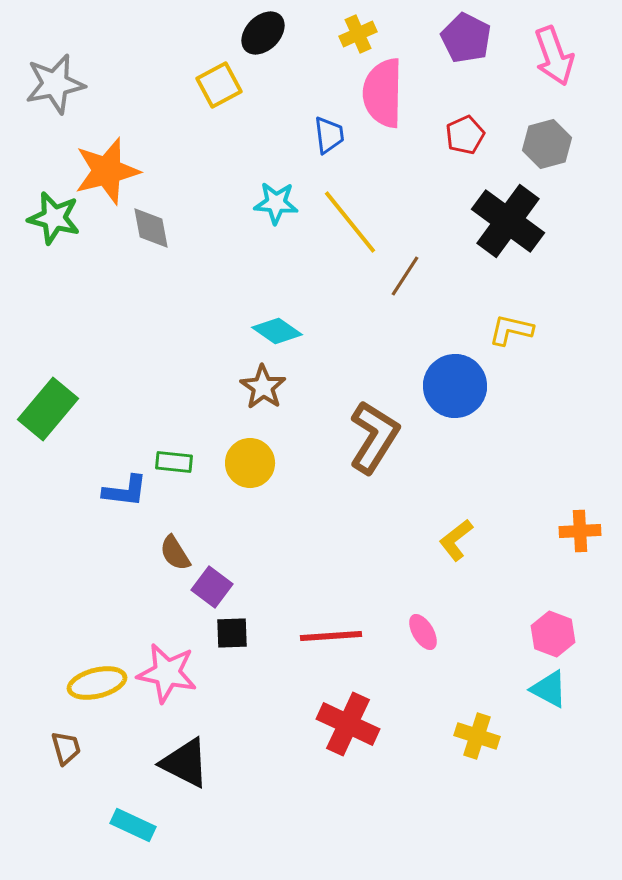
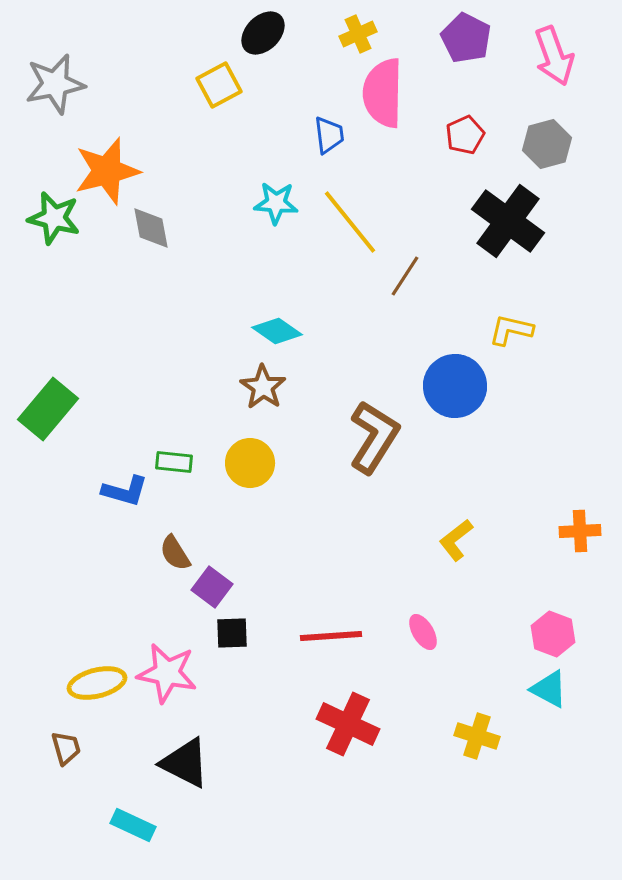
blue L-shape at (125, 491): rotated 9 degrees clockwise
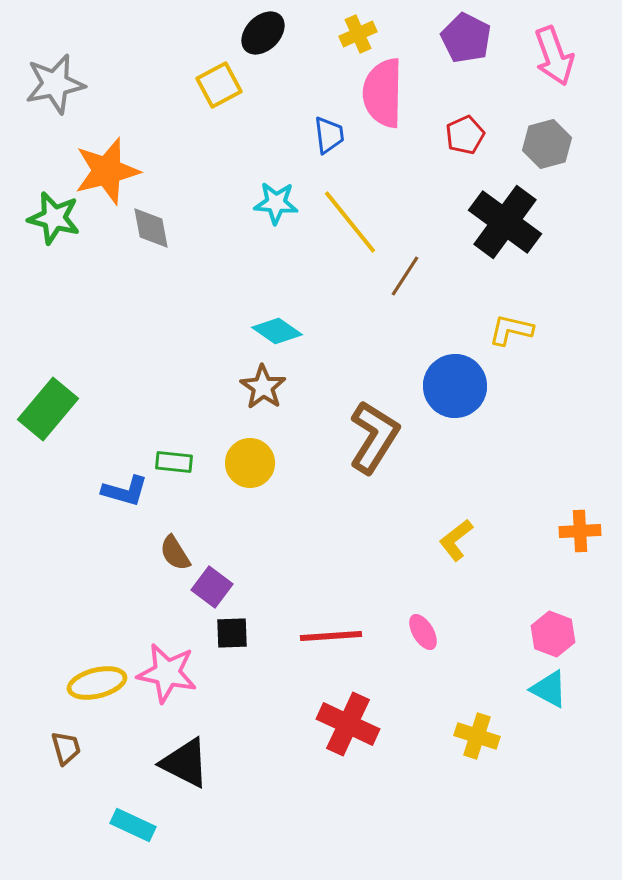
black cross at (508, 221): moved 3 px left, 1 px down
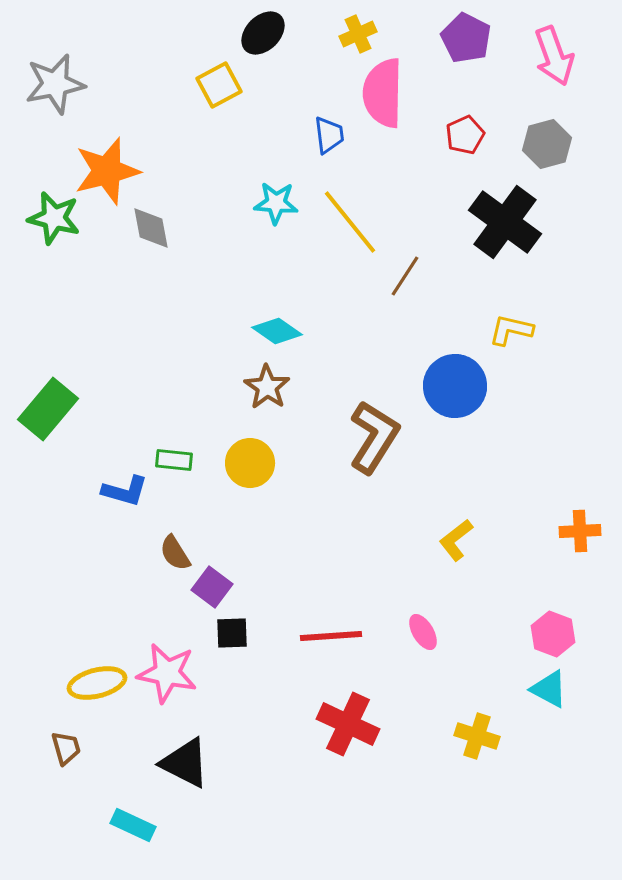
brown star at (263, 387): moved 4 px right
green rectangle at (174, 462): moved 2 px up
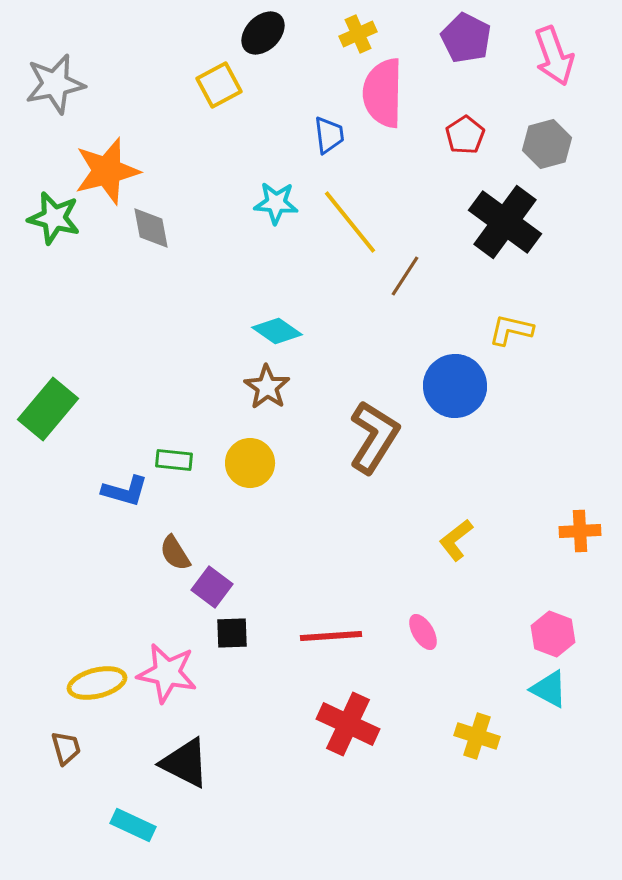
red pentagon at (465, 135): rotated 9 degrees counterclockwise
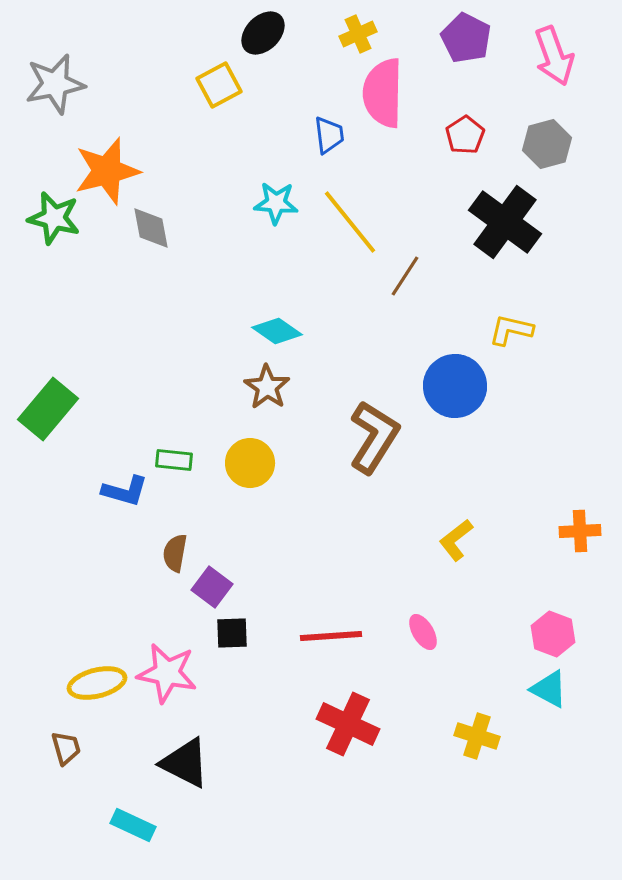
brown semicircle at (175, 553): rotated 42 degrees clockwise
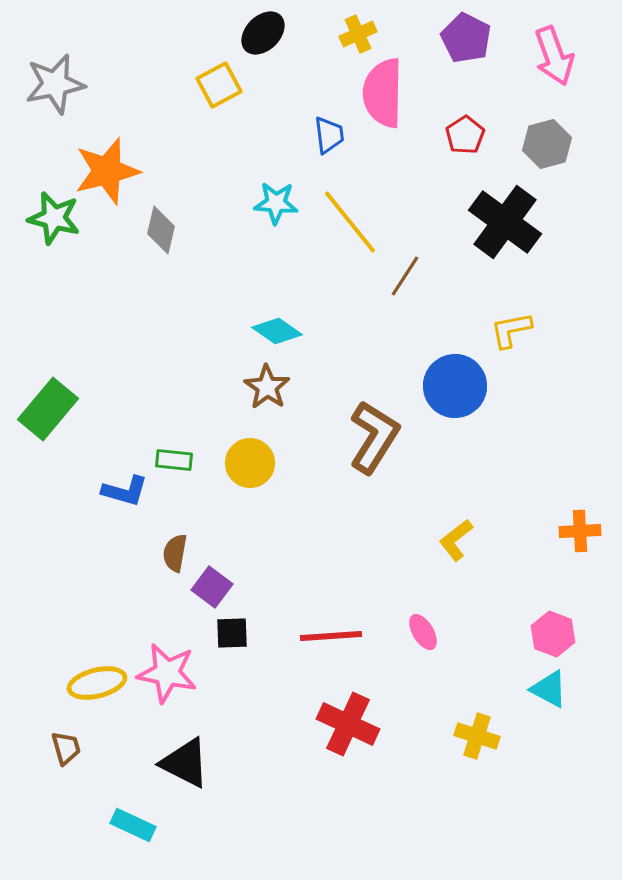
gray diamond at (151, 228): moved 10 px right, 2 px down; rotated 24 degrees clockwise
yellow L-shape at (511, 330): rotated 24 degrees counterclockwise
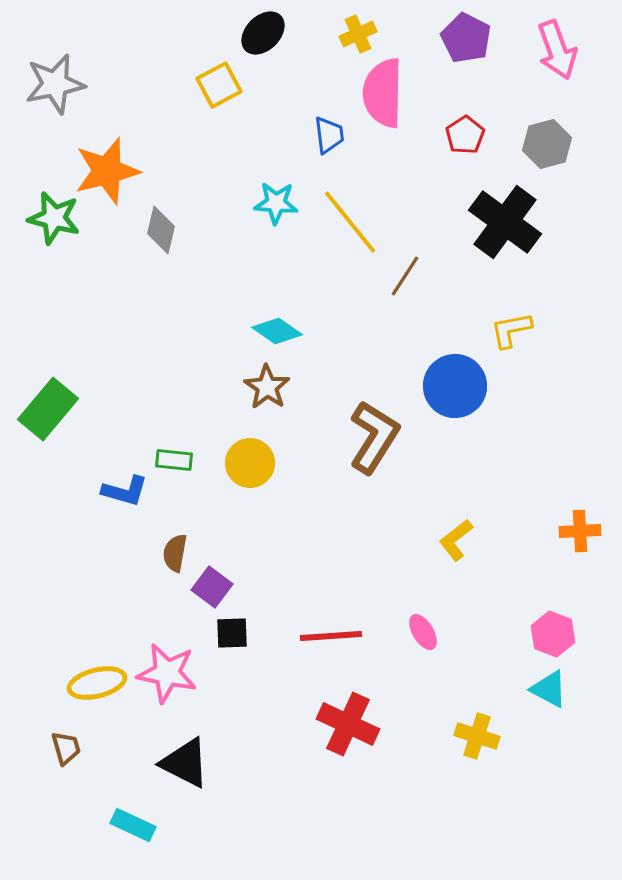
pink arrow at (554, 56): moved 3 px right, 6 px up
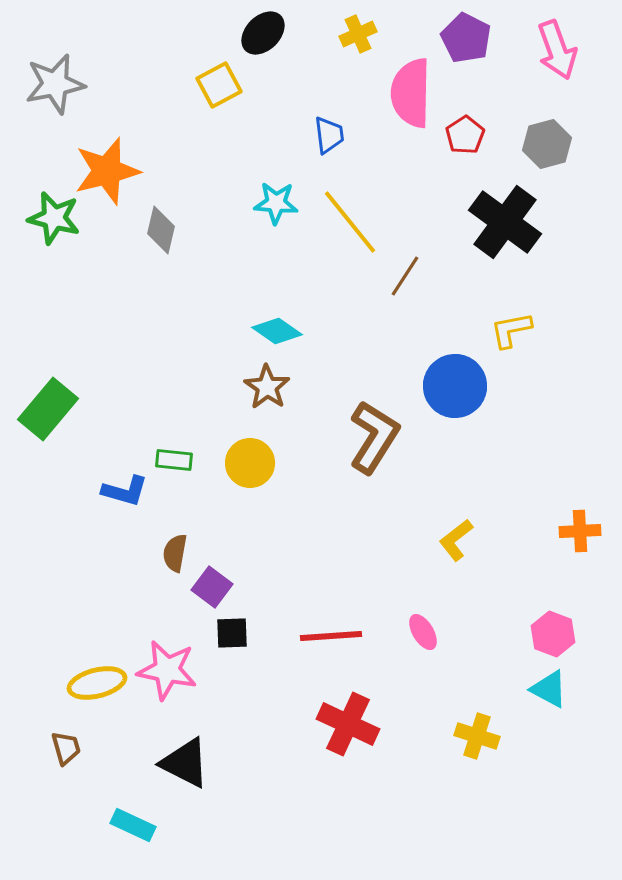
pink semicircle at (383, 93): moved 28 px right
pink star at (167, 673): moved 3 px up
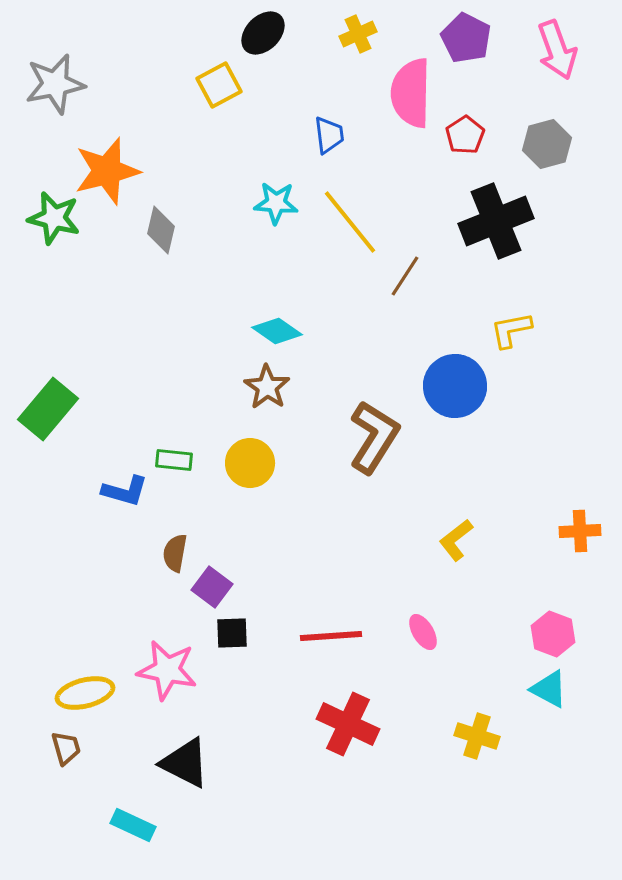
black cross at (505, 222): moved 9 px left, 1 px up; rotated 32 degrees clockwise
yellow ellipse at (97, 683): moved 12 px left, 10 px down
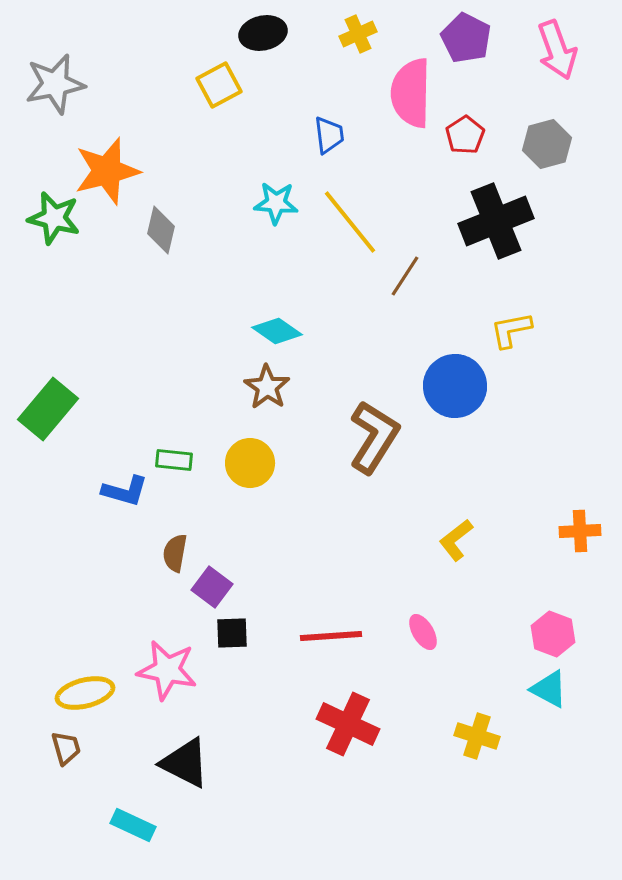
black ellipse at (263, 33): rotated 33 degrees clockwise
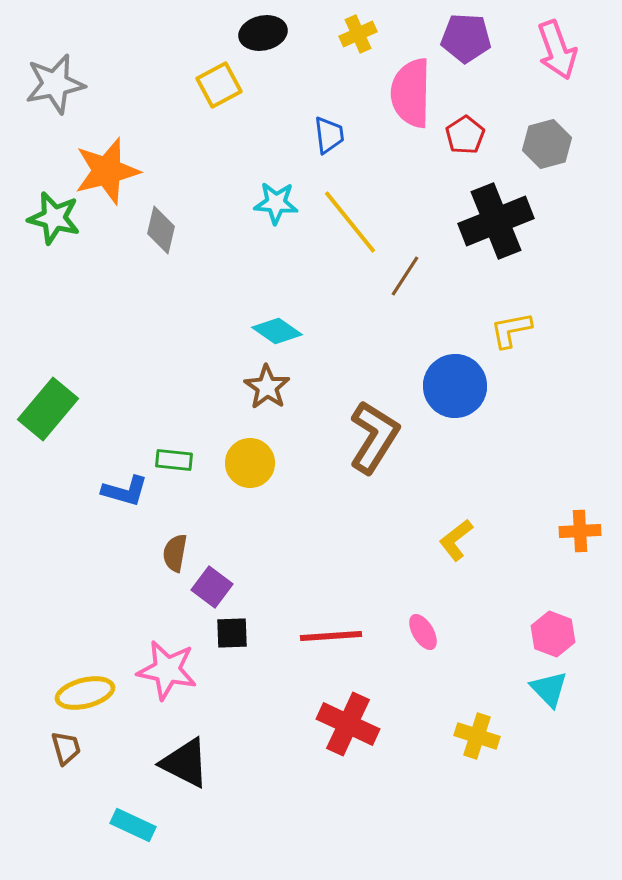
purple pentagon at (466, 38): rotated 24 degrees counterclockwise
cyan triangle at (549, 689): rotated 18 degrees clockwise
